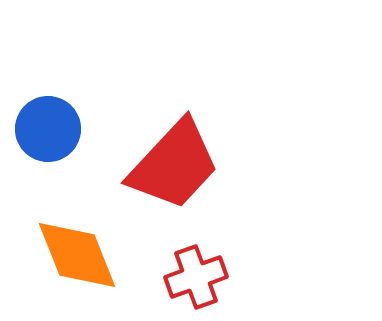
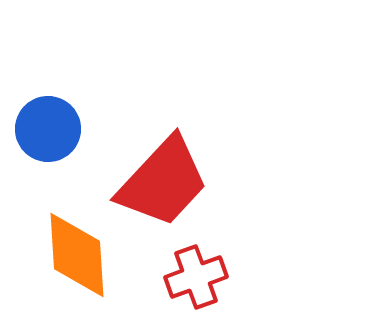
red trapezoid: moved 11 px left, 17 px down
orange diamond: rotated 18 degrees clockwise
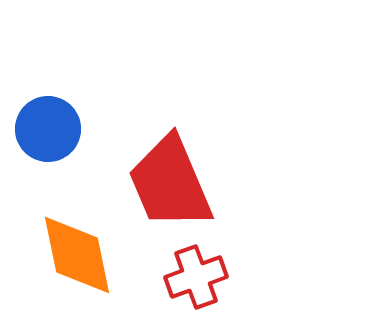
red trapezoid: moved 7 px right, 1 px down; rotated 114 degrees clockwise
orange diamond: rotated 8 degrees counterclockwise
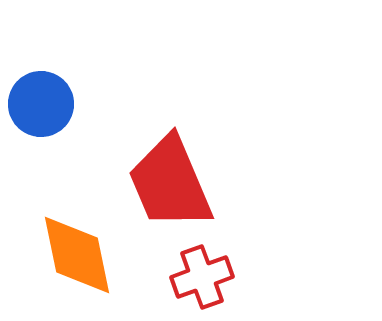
blue circle: moved 7 px left, 25 px up
red cross: moved 6 px right
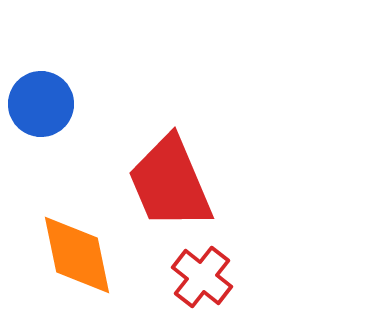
red cross: rotated 32 degrees counterclockwise
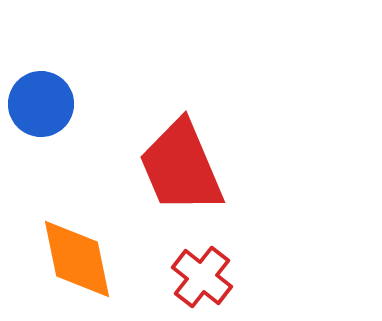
red trapezoid: moved 11 px right, 16 px up
orange diamond: moved 4 px down
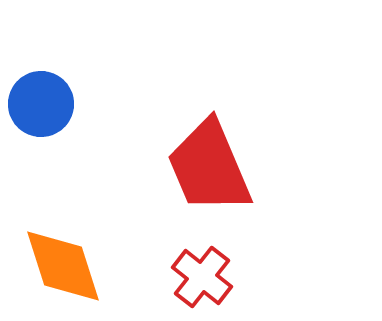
red trapezoid: moved 28 px right
orange diamond: moved 14 px left, 7 px down; rotated 6 degrees counterclockwise
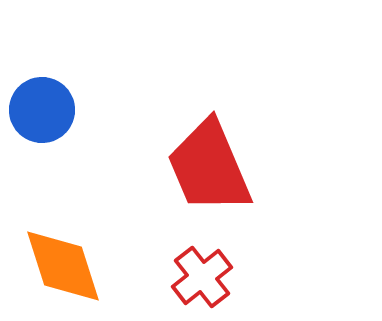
blue circle: moved 1 px right, 6 px down
red cross: rotated 14 degrees clockwise
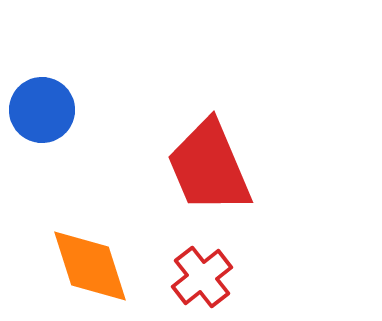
orange diamond: moved 27 px right
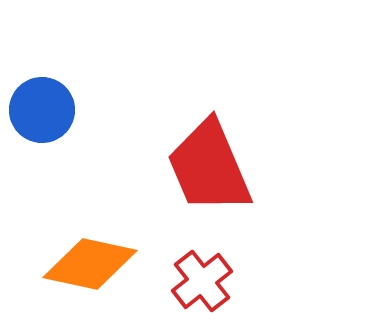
orange diamond: moved 2 px up; rotated 60 degrees counterclockwise
red cross: moved 4 px down
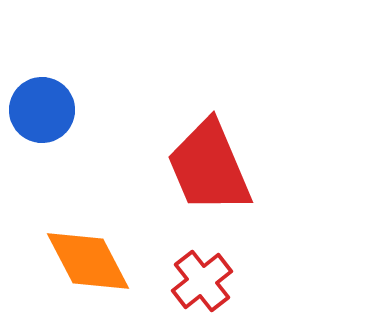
orange diamond: moved 2 px left, 3 px up; rotated 50 degrees clockwise
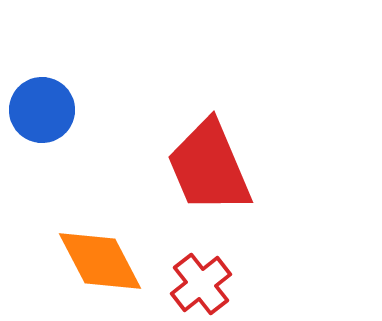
orange diamond: moved 12 px right
red cross: moved 1 px left, 3 px down
